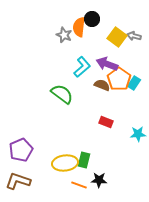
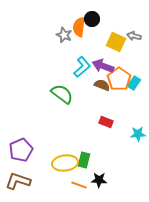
yellow square: moved 1 px left, 5 px down; rotated 12 degrees counterclockwise
purple arrow: moved 4 px left, 2 px down
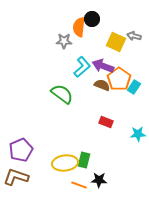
gray star: moved 6 px down; rotated 21 degrees counterclockwise
cyan rectangle: moved 4 px down
brown L-shape: moved 2 px left, 4 px up
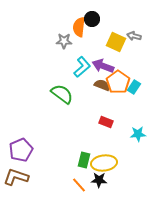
orange pentagon: moved 1 px left, 3 px down
yellow ellipse: moved 39 px right
orange line: rotated 28 degrees clockwise
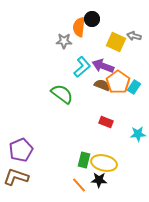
yellow ellipse: rotated 20 degrees clockwise
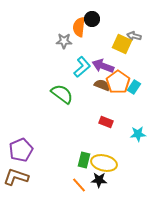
yellow square: moved 6 px right, 2 px down
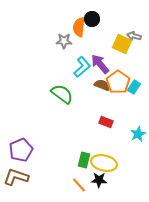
purple arrow: moved 3 px left, 2 px up; rotated 30 degrees clockwise
cyan star: rotated 21 degrees counterclockwise
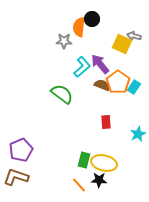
red rectangle: rotated 64 degrees clockwise
